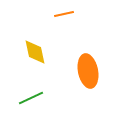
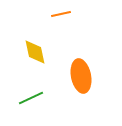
orange line: moved 3 px left
orange ellipse: moved 7 px left, 5 px down
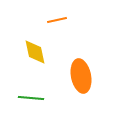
orange line: moved 4 px left, 6 px down
green line: rotated 30 degrees clockwise
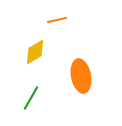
yellow diamond: rotated 72 degrees clockwise
green line: rotated 65 degrees counterclockwise
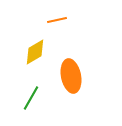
orange ellipse: moved 10 px left
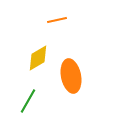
yellow diamond: moved 3 px right, 6 px down
green line: moved 3 px left, 3 px down
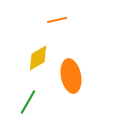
green line: moved 1 px down
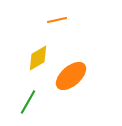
orange ellipse: rotated 60 degrees clockwise
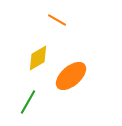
orange line: rotated 42 degrees clockwise
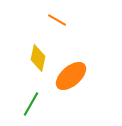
yellow diamond: rotated 48 degrees counterclockwise
green line: moved 3 px right, 2 px down
